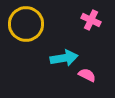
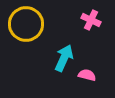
cyan arrow: rotated 56 degrees counterclockwise
pink semicircle: rotated 12 degrees counterclockwise
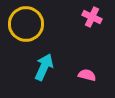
pink cross: moved 1 px right, 3 px up
cyan arrow: moved 20 px left, 9 px down
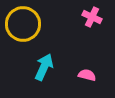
yellow circle: moved 3 px left
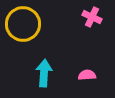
cyan arrow: moved 6 px down; rotated 20 degrees counterclockwise
pink semicircle: rotated 18 degrees counterclockwise
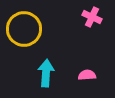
yellow circle: moved 1 px right, 5 px down
cyan arrow: moved 2 px right
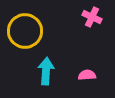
yellow circle: moved 1 px right, 2 px down
cyan arrow: moved 2 px up
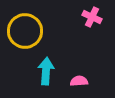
pink semicircle: moved 8 px left, 6 px down
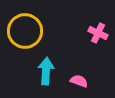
pink cross: moved 6 px right, 16 px down
pink semicircle: rotated 24 degrees clockwise
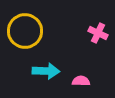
cyan arrow: rotated 88 degrees clockwise
pink semicircle: moved 2 px right; rotated 18 degrees counterclockwise
